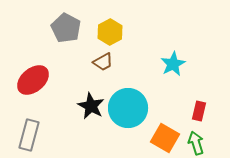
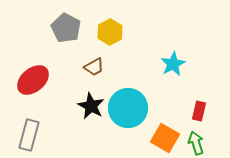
brown trapezoid: moved 9 px left, 5 px down
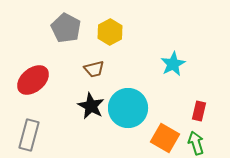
brown trapezoid: moved 2 px down; rotated 15 degrees clockwise
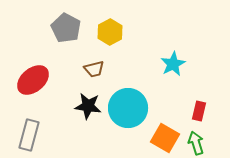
black star: moved 3 px left; rotated 20 degrees counterclockwise
